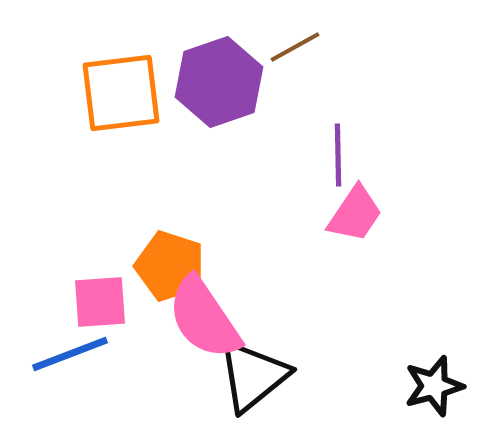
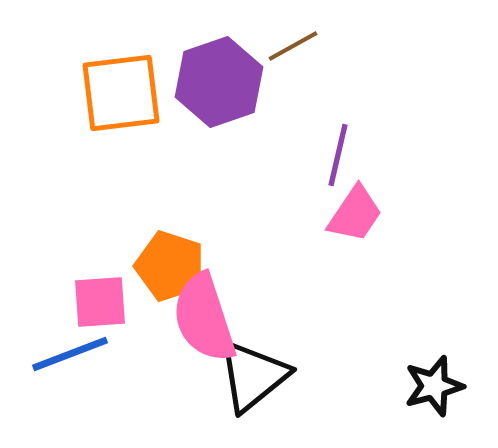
brown line: moved 2 px left, 1 px up
purple line: rotated 14 degrees clockwise
pink semicircle: rotated 16 degrees clockwise
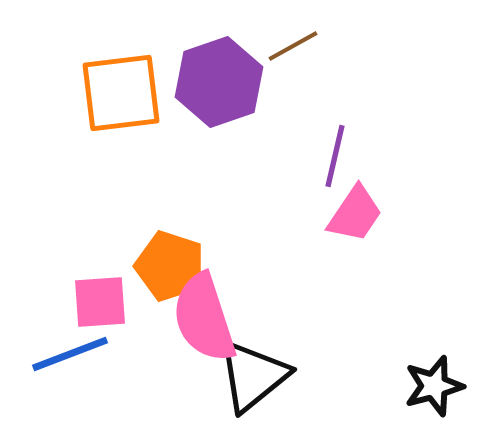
purple line: moved 3 px left, 1 px down
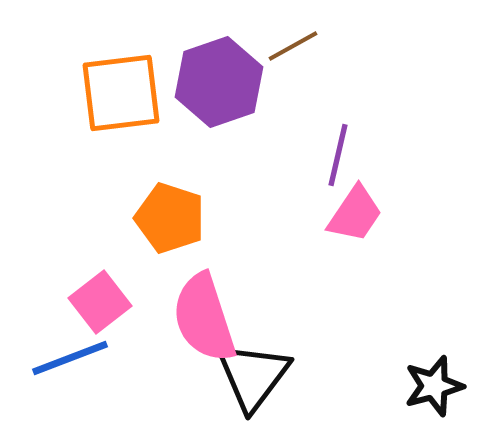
purple line: moved 3 px right, 1 px up
orange pentagon: moved 48 px up
pink square: rotated 34 degrees counterclockwise
blue line: moved 4 px down
black triangle: rotated 14 degrees counterclockwise
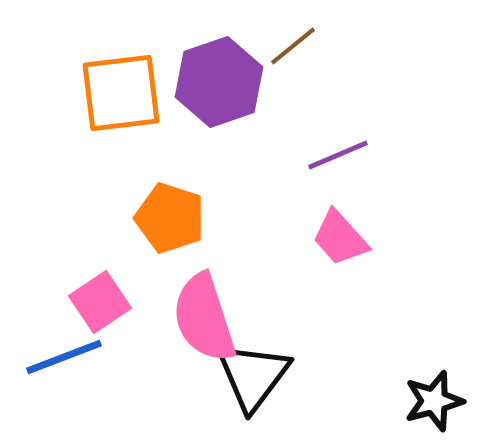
brown line: rotated 10 degrees counterclockwise
purple line: rotated 54 degrees clockwise
pink trapezoid: moved 15 px left, 24 px down; rotated 104 degrees clockwise
pink square: rotated 4 degrees clockwise
blue line: moved 6 px left, 1 px up
black star: moved 15 px down
